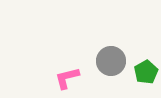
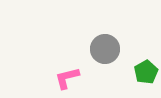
gray circle: moved 6 px left, 12 px up
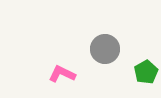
pink L-shape: moved 5 px left, 4 px up; rotated 40 degrees clockwise
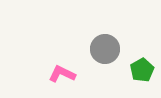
green pentagon: moved 4 px left, 2 px up
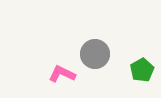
gray circle: moved 10 px left, 5 px down
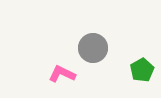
gray circle: moved 2 px left, 6 px up
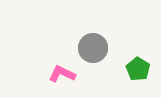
green pentagon: moved 4 px left, 1 px up; rotated 10 degrees counterclockwise
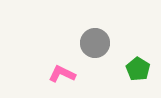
gray circle: moved 2 px right, 5 px up
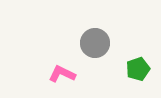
green pentagon: rotated 20 degrees clockwise
